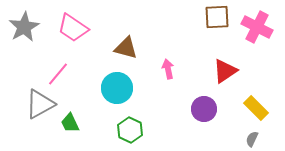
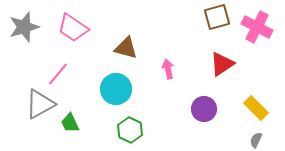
brown square: rotated 12 degrees counterclockwise
gray star: rotated 12 degrees clockwise
red triangle: moved 3 px left, 7 px up
cyan circle: moved 1 px left, 1 px down
gray semicircle: moved 4 px right, 1 px down
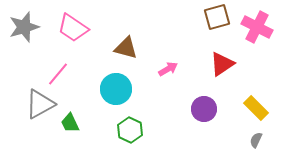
pink arrow: rotated 72 degrees clockwise
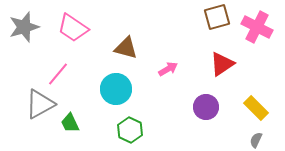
purple circle: moved 2 px right, 2 px up
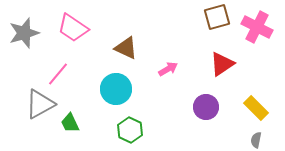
gray star: moved 6 px down
brown triangle: rotated 10 degrees clockwise
gray semicircle: rotated 14 degrees counterclockwise
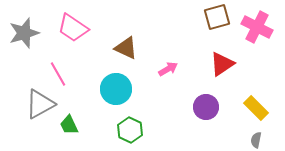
pink line: rotated 70 degrees counterclockwise
green trapezoid: moved 1 px left, 2 px down
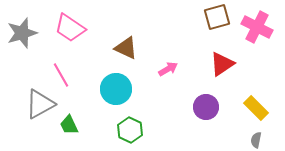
pink trapezoid: moved 3 px left
gray star: moved 2 px left
pink line: moved 3 px right, 1 px down
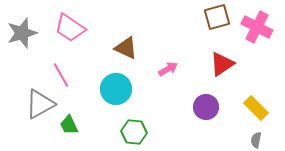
green hexagon: moved 4 px right, 2 px down; rotated 20 degrees counterclockwise
